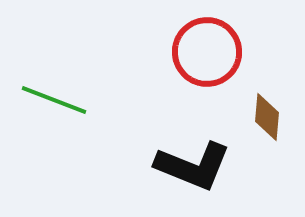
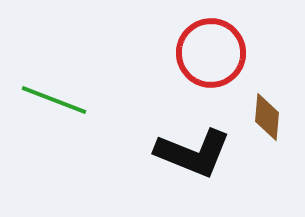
red circle: moved 4 px right, 1 px down
black L-shape: moved 13 px up
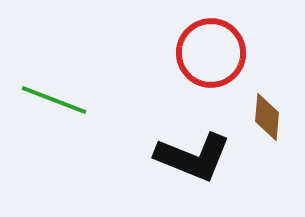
black L-shape: moved 4 px down
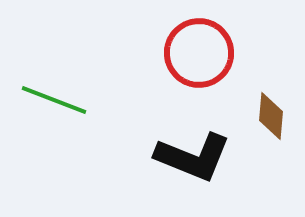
red circle: moved 12 px left
brown diamond: moved 4 px right, 1 px up
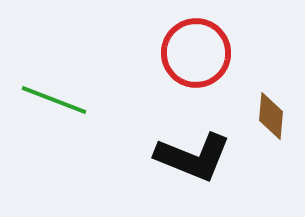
red circle: moved 3 px left
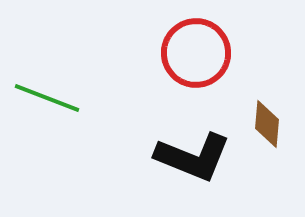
green line: moved 7 px left, 2 px up
brown diamond: moved 4 px left, 8 px down
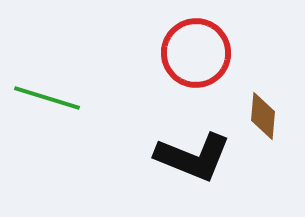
green line: rotated 4 degrees counterclockwise
brown diamond: moved 4 px left, 8 px up
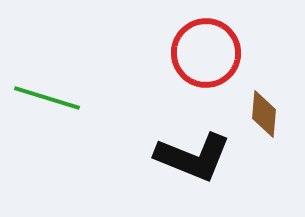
red circle: moved 10 px right
brown diamond: moved 1 px right, 2 px up
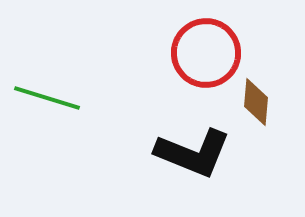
brown diamond: moved 8 px left, 12 px up
black L-shape: moved 4 px up
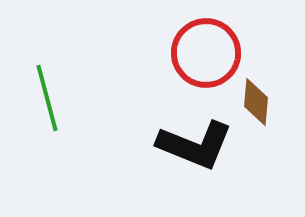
green line: rotated 58 degrees clockwise
black L-shape: moved 2 px right, 8 px up
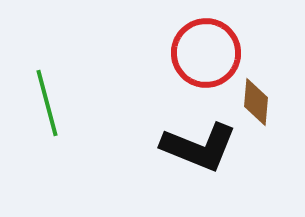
green line: moved 5 px down
black L-shape: moved 4 px right, 2 px down
